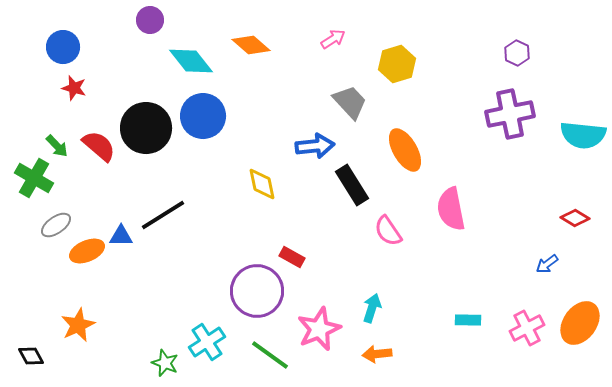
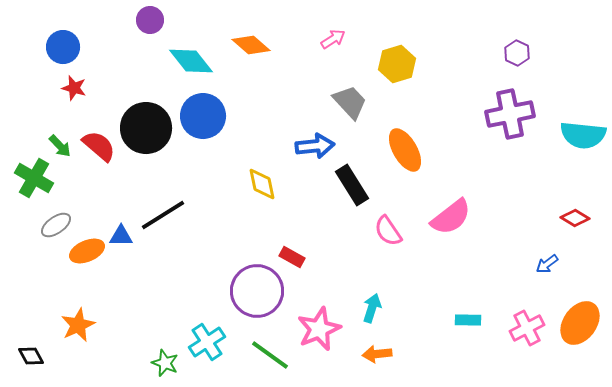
green arrow at (57, 146): moved 3 px right
pink semicircle at (451, 209): moved 8 px down; rotated 117 degrees counterclockwise
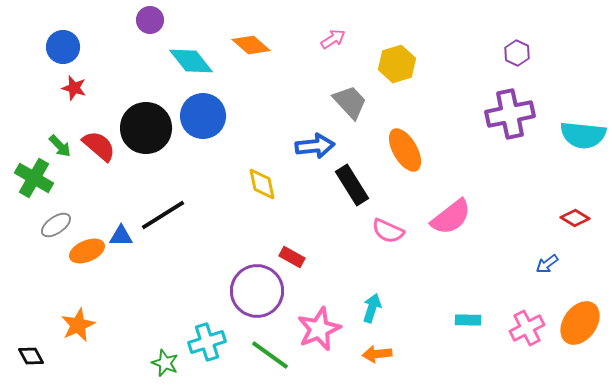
pink semicircle at (388, 231): rotated 32 degrees counterclockwise
cyan cross at (207, 342): rotated 15 degrees clockwise
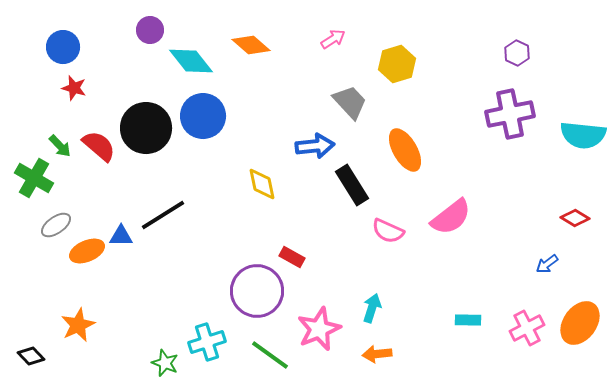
purple circle at (150, 20): moved 10 px down
black diamond at (31, 356): rotated 16 degrees counterclockwise
